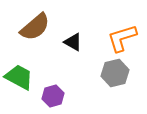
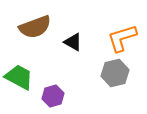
brown semicircle: rotated 20 degrees clockwise
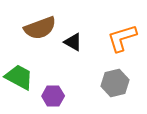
brown semicircle: moved 5 px right, 1 px down
gray hexagon: moved 10 px down
purple hexagon: rotated 15 degrees clockwise
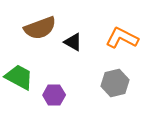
orange L-shape: rotated 44 degrees clockwise
purple hexagon: moved 1 px right, 1 px up
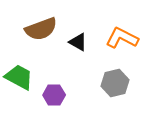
brown semicircle: moved 1 px right, 1 px down
black triangle: moved 5 px right
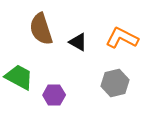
brown semicircle: rotated 92 degrees clockwise
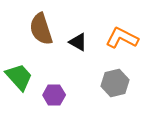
green trapezoid: rotated 20 degrees clockwise
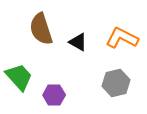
gray hexagon: moved 1 px right
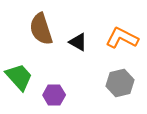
gray hexagon: moved 4 px right
